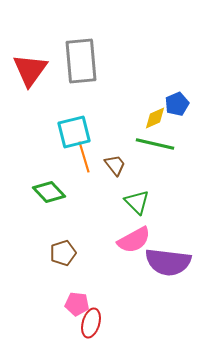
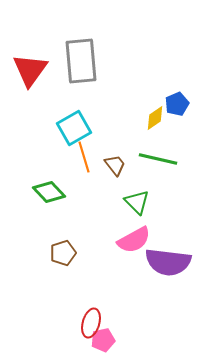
yellow diamond: rotated 10 degrees counterclockwise
cyan square: moved 4 px up; rotated 16 degrees counterclockwise
green line: moved 3 px right, 15 px down
pink pentagon: moved 26 px right, 36 px down; rotated 20 degrees counterclockwise
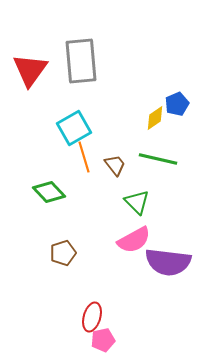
red ellipse: moved 1 px right, 6 px up
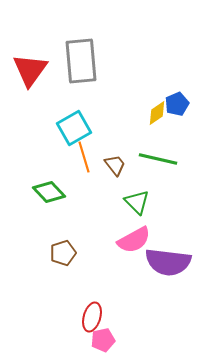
yellow diamond: moved 2 px right, 5 px up
